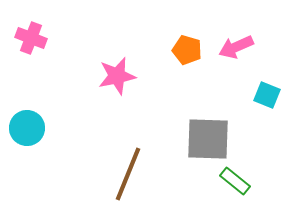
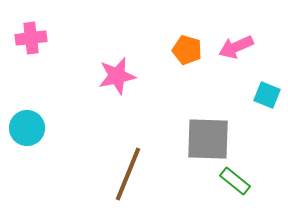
pink cross: rotated 28 degrees counterclockwise
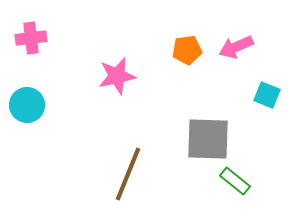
orange pentagon: rotated 24 degrees counterclockwise
cyan circle: moved 23 px up
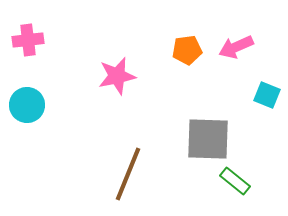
pink cross: moved 3 px left, 2 px down
